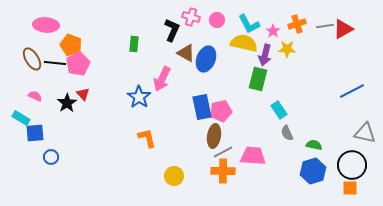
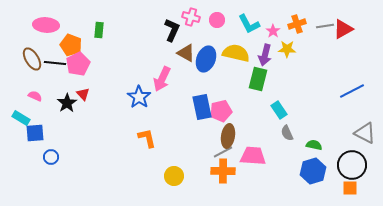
yellow semicircle at (244, 43): moved 8 px left, 10 px down
green rectangle at (134, 44): moved 35 px left, 14 px up
gray triangle at (365, 133): rotated 15 degrees clockwise
brown ellipse at (214, 136): moved 14 px right
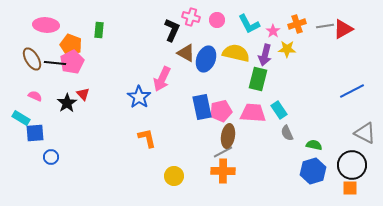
pink pentagon at (78, 64): moved 6 px left, 2 px up
pink trapezoid at (253, 156): moved 43 px up
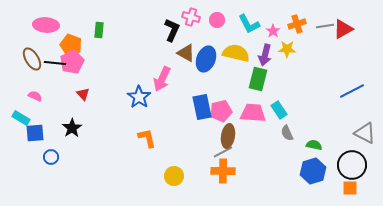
black star at (67, 103): moved 5 px right, 25 px down
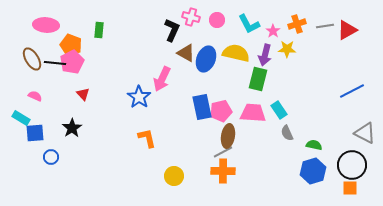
red triangle at (343, 29): moved 4 px right, 1 px down
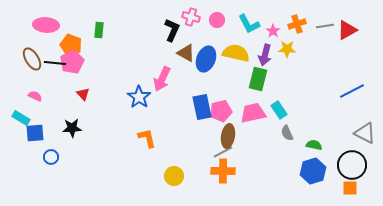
pink trapezoid at (253, 113): rotated 16 degrees counterclockwise
black star at (72, 128): rotated 30 degrees clockwise
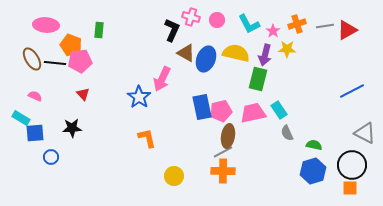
pink pentagon at (72, 62): moved 8 px right, 1 px up; rotated 20 degrees clockwise
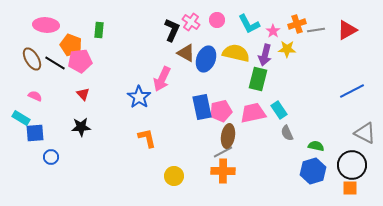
pink cross at (191, 17): moved 5 px down; rotated 18 degrees clockwise
gray line at (325, 26): moved 9 px left, 4 px down
black line at (55, 63): rotated 25 degrees clockwise
black star at (72, 128): moved 9 px right, 1 px up
green semicircle at (314, 145): moved 2 px right, 1 px down
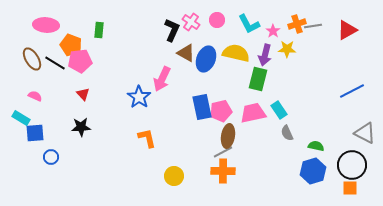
gray line at (316, 30): moved 3 px left, 4 px up
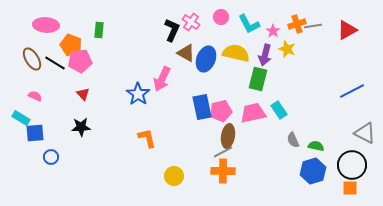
pink circle at (217, 20): moved 4 px right, 3 px up
yellow star at (287, 49): rotated 18 degrees clockwise
blue star at (139, 97): moved 1 px left, 3 px up
gray semicircle at (287, 133): moved 6 px right, 7 px down
